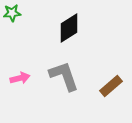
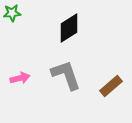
gray L-shape: moved 2 px right, 1 px up
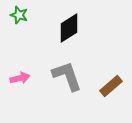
green star: moved 7 px right, 2 px down; rotated 24 degrees clockwise
gray L-shape: moved 1 px right, 1 px down
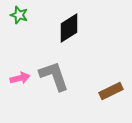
gray L-shape: moved 13 px left
brown rectangle: moved 5 px down; rotated 15 degrees clockwise
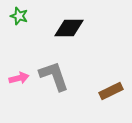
green star: moved 1 px down
black diamond: rotated 32 degrees clockwise
pink arrow: moved 1 px left
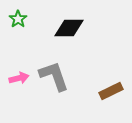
green star: moved 1 px left, 3 px down; rotated 18 degrees clockwise
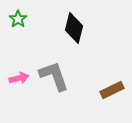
black diamond: moved 5 px right; rotated 76 degrees counterclockwise
brown rectangle: moved 1 px right, 1 px up
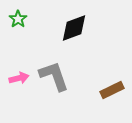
black diamond: rotated 56 degrees clockwise
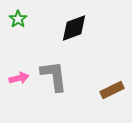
gray L-shape: rotated 12 degrees clockwise
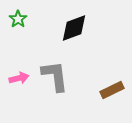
gray L-shape: moved 1 px right
